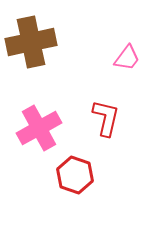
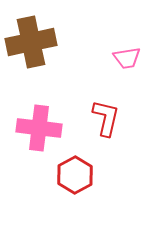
pink trapezoid: rotated 44 degrees clockwise
pink cross: rotated 36 degrees clockwise
red hexagon: rotated 12 degrees clockwise
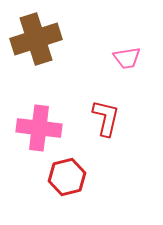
brown cross: moved 5 px right, 3 px up; rotated 6 degrees counterclockwise
red hexagon: moved 8 px left, 2 px down; rotated 15 degrees clockwise
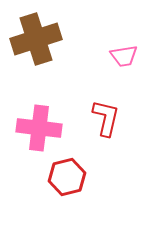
pink trapezoid: moved 3 px left, 2 px up
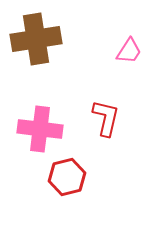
brown cross: rotated 9 degrees clockwise
pink trapezoid: moved 5 px right, 5 px up; rotated 48 degrees counterclockwise
pink cross: moved 1 px right, 1 px down
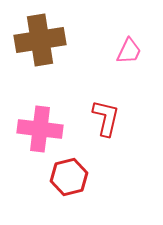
brown cross: moved 4 px right, 1 px down
pink trapezoid: rotated 8 degrees counterclockwise
red hexagon: moved 2 px right
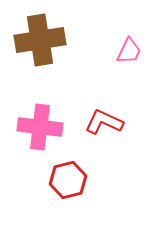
red L-shape: moved 2 px left, 4 px down; rotated 78 degrees counterclockwise
pink cross: moved 2 px up
red hexagon: moved 1 px left, 3 px down
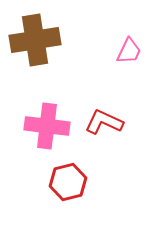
brown cross: moved 5 px left
pink cross: moved 7 px right, 1 px up
red hexagon: moved 2 px down
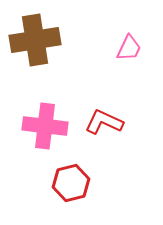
pink trapezoid: moved 3 px up
pink cross: moved 2 px left
red hexagon: moved 3 px right, 1 px down
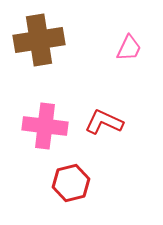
brown cross: moved 4 px right
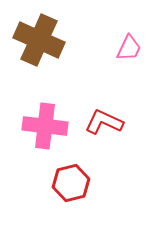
brown cross: rotated 33 degrees clockwise
